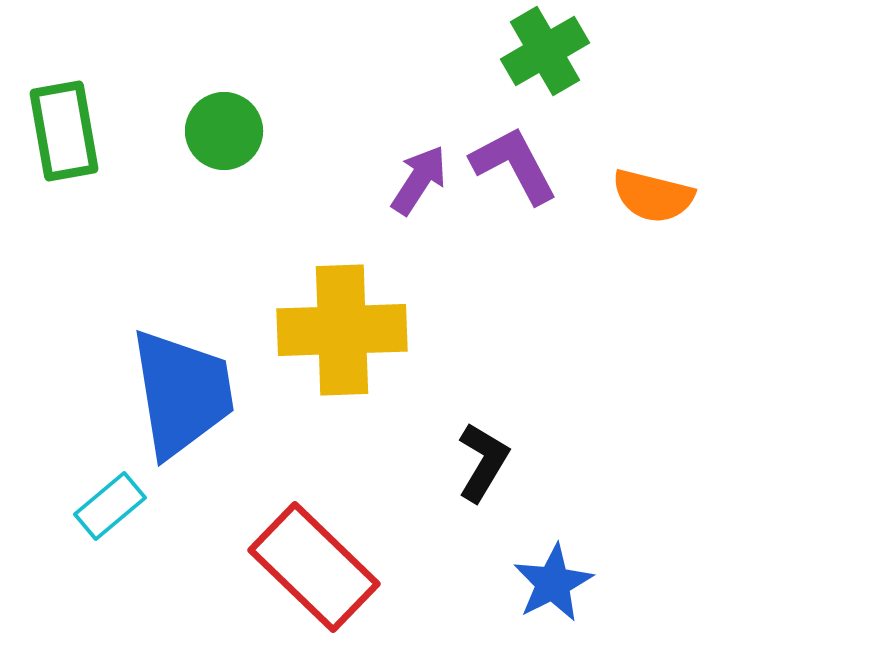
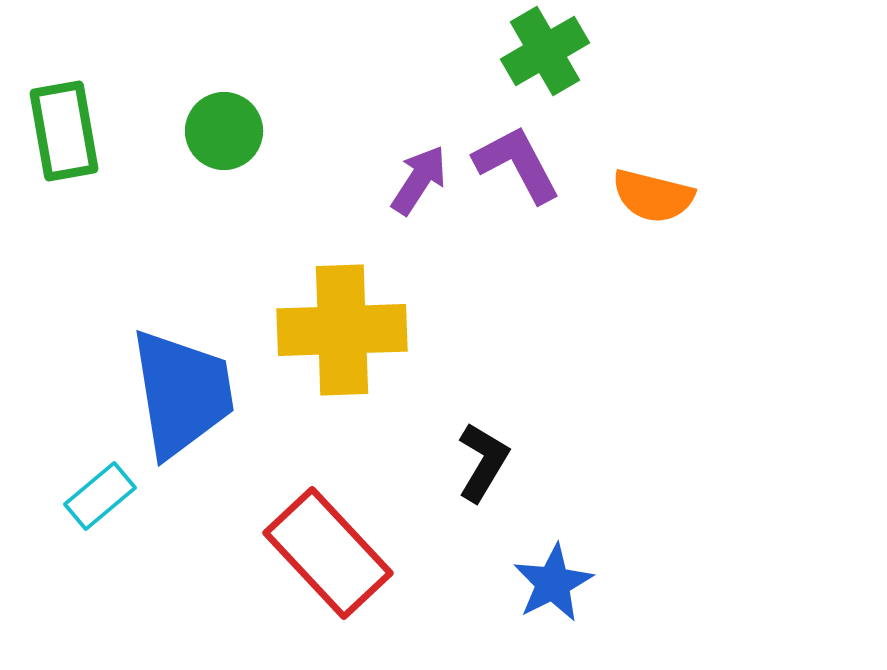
purple L-shape: moved 3 px right, 1 px up
cyan rectangle: moved 10 px left, 10 px up
red rectangle: moved 14 px right, 14 px up; rotated 3 degrees clockwise
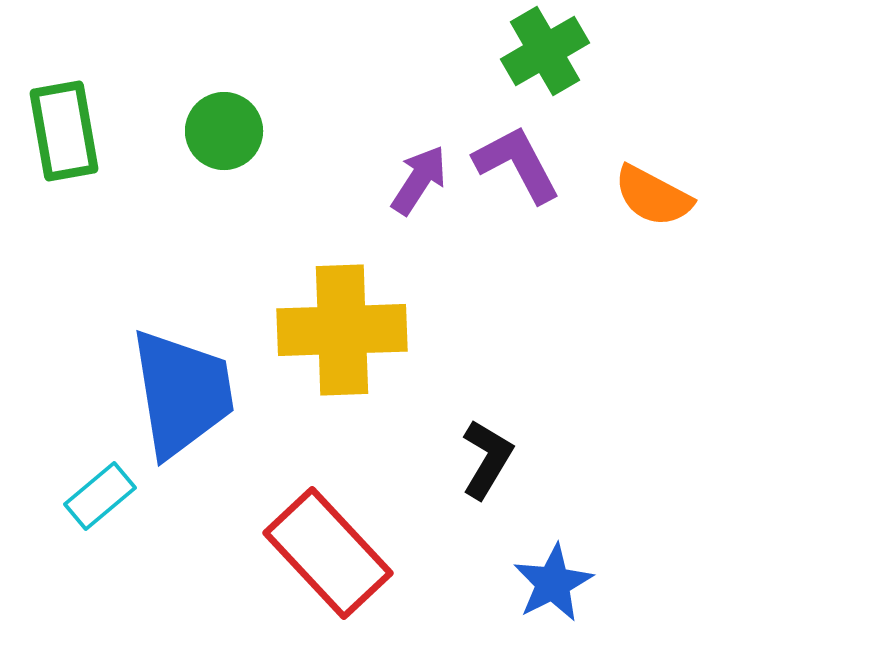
orange semicircle: rotated 14 degrees clockwise
black L-shape: moved 4 px right, 3 px up
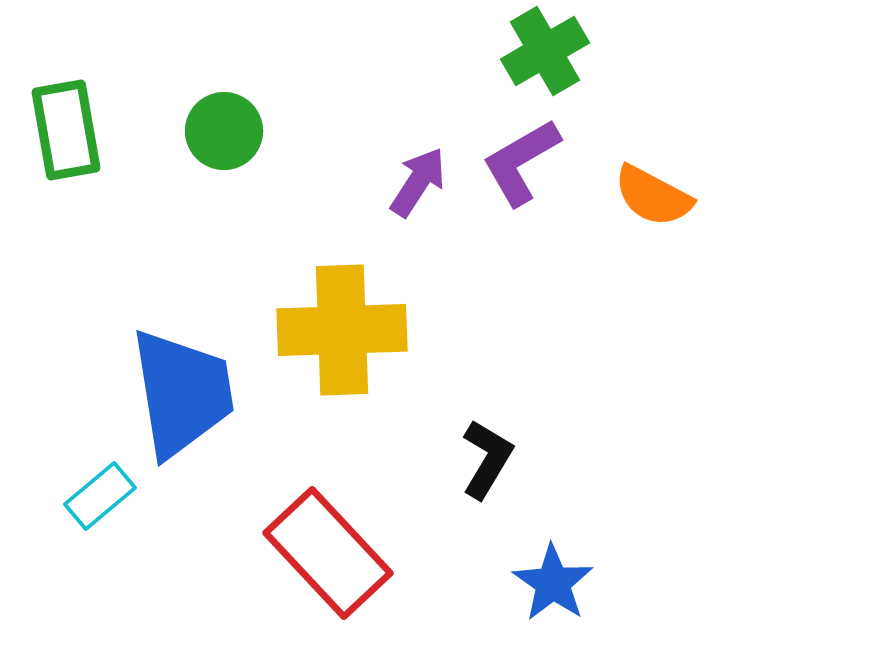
green rectangle: moved 2 px right, 1 px up
purple L-shape: moved 4 px right, 2 px up; rotated 92 degrees counterclockwise
purple arrow: moved 1 px left, 2 px down
blue star: rotated 10 degrees counterclockwise
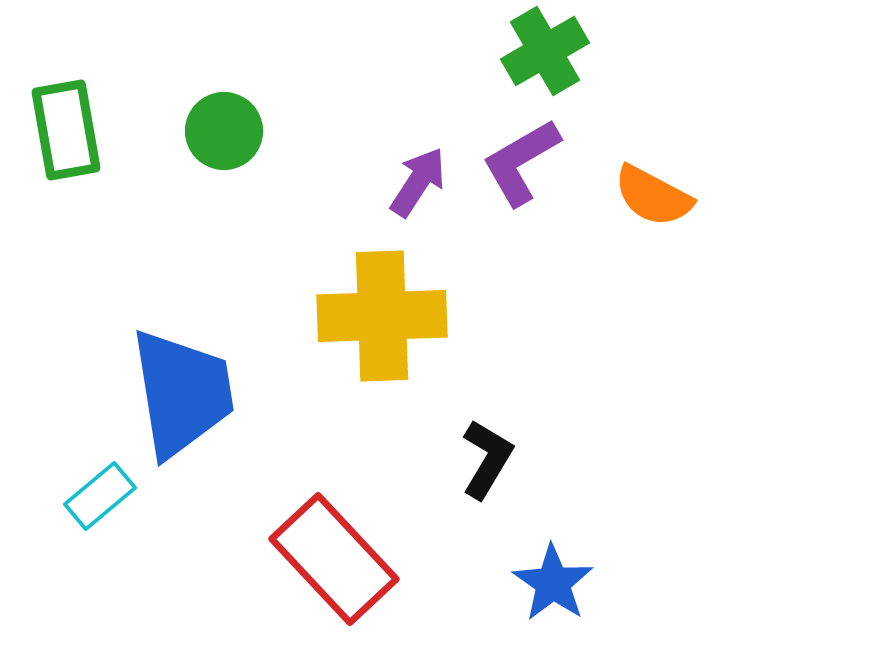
yellow cross: moved 40 px right, 14 px up
red rectangle: moved 6 px right, 6 px down
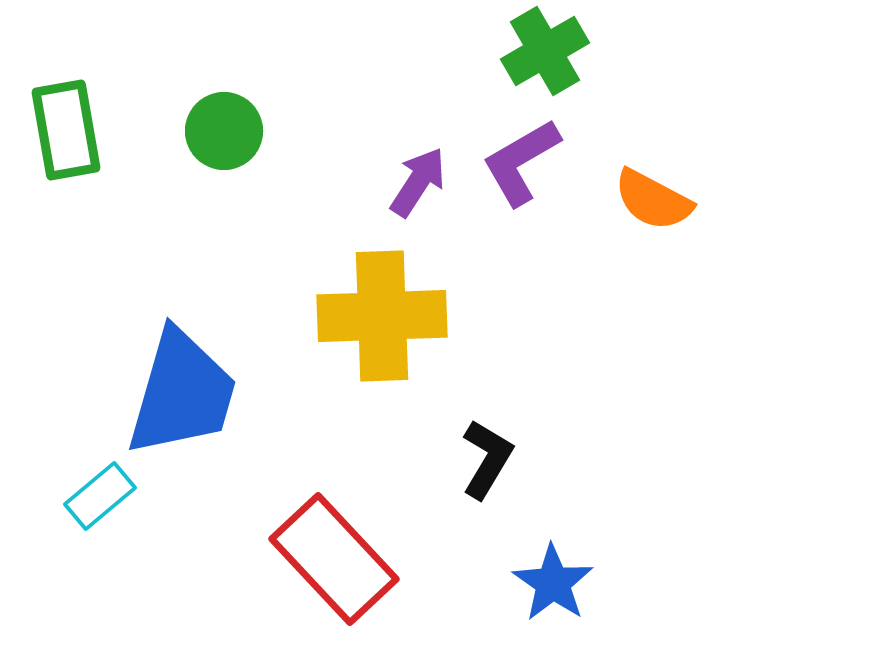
orange semicircle: moved 4 px down
blue trapezoid: rotated 25 degrees clockwise
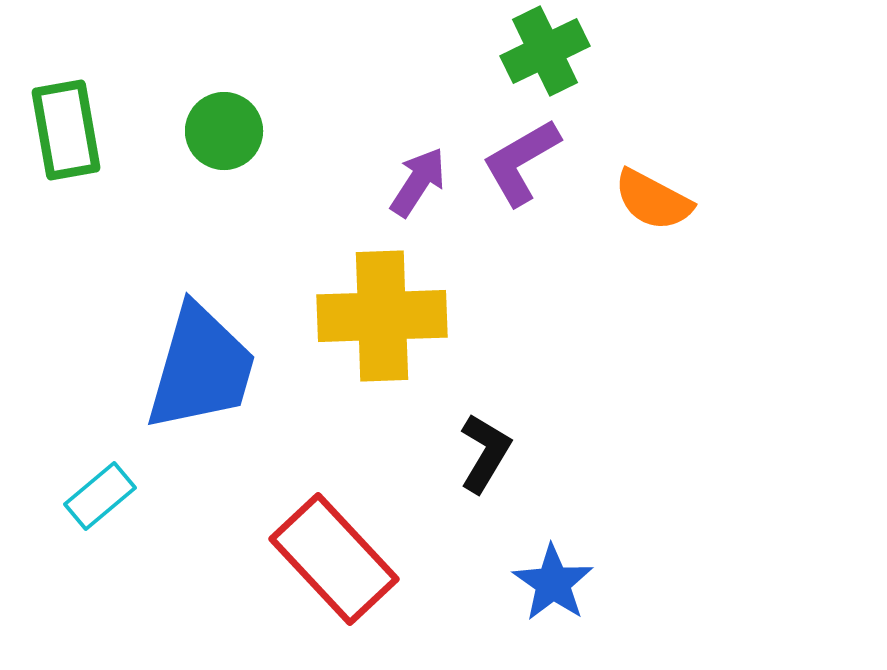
green cross: rotated 4 degrees clockwise
blue trapezoid: moved 19 px right, 25 px up
black L-shape: moved 2 px left, 6 px up
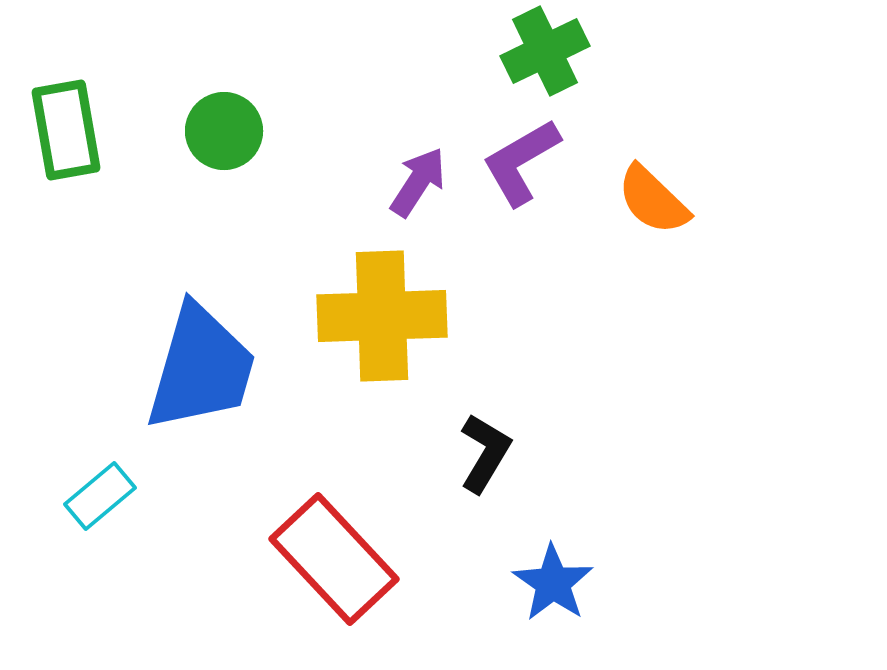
orange semicircle: rotated 16 degrees clockwise
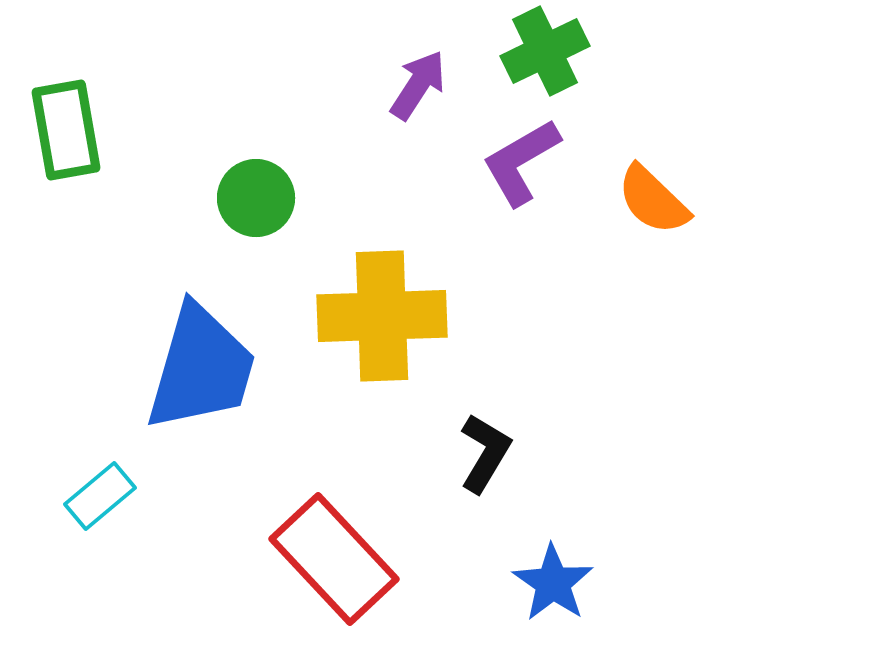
green circle: moved 32 px right, 67 px down
purple arrow: moved 97 px up
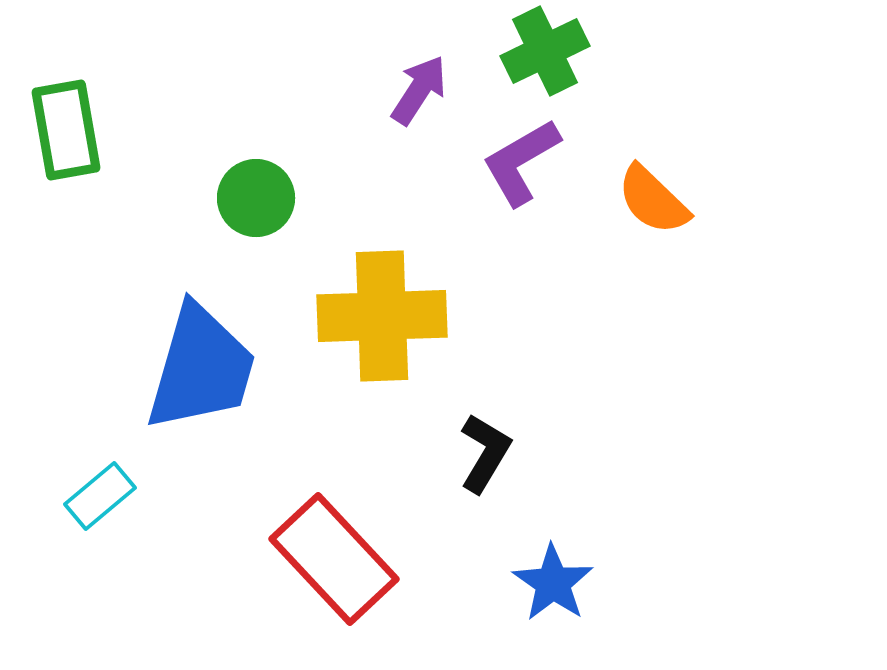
purple arrow: moved 1 px right, 5 px down
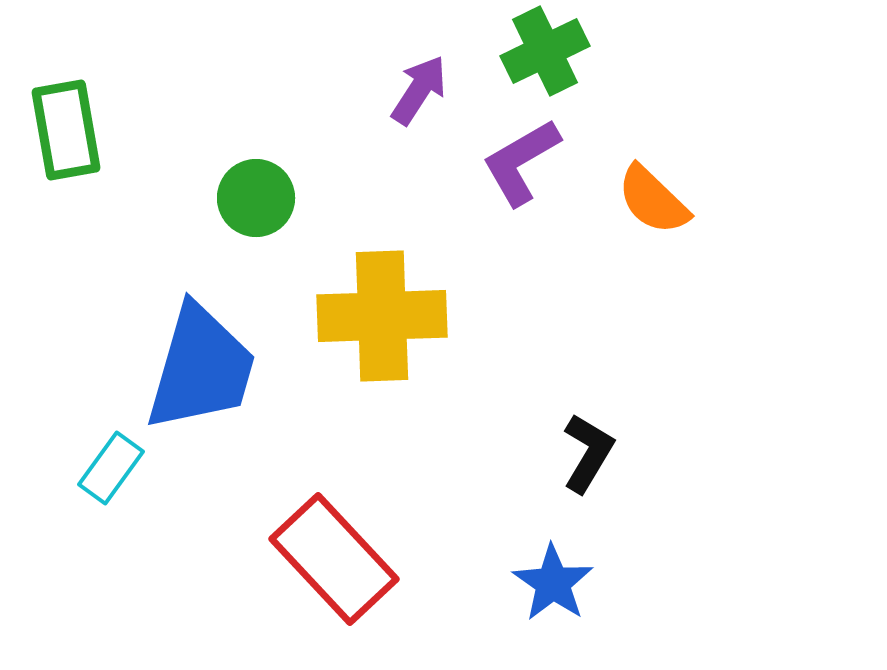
black L-shape: moved 103 px right
cyan rectangle: moved 11 px right, 28 px up; rotated 14 degrees counterclockwise
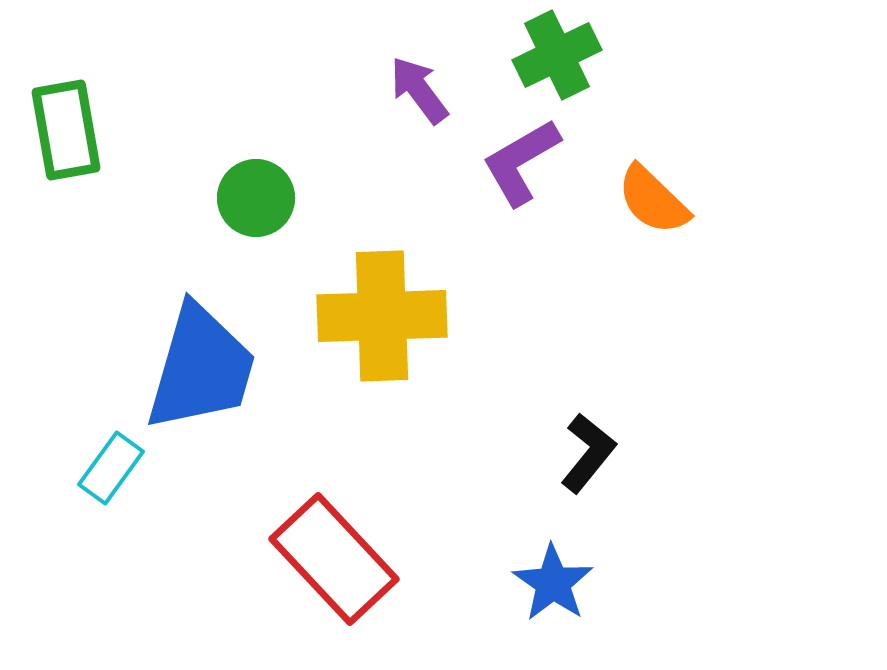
green cross: moved 12 px right, 4 px down
purple arrow: rotated 70 degrees counterclockwise
black L-shape: rotated 8 degrees clockwise
